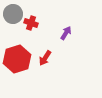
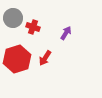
gray circle: moved 4 px down
red cross: moved 2 px right, 4 px down
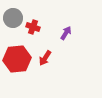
red hexagon: rotated 12 degrees clockwise
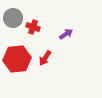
purple arrow: moved 1 px down; rotated 24 degrees clockwise
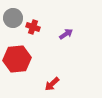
red arrow: moved 7 px right, 26 px down; rotated 14 degrees clockwise
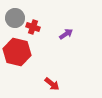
gray circle: moved 2 px right
red hexagon: moved 7 px up; rotated 20 degrees clockwise
red arrow: rotated 98 degrees counterclockwise
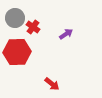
red cross: rotated 16 degrees clockwise
red hexagon: rotated 16 degrees counterclockwise
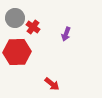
purple arrow: rotated 144 degrees clockwise
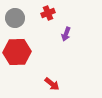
red cross: moved 15 px right, 14 px up; rotated 32 degrees clockwise
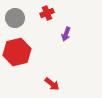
red cross: moved 1 px left
red hexagon: rotated 12 degrees counterclockwise
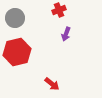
red cross: moved 12 px right, 3 px up
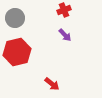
red cross: moved 5 px right
purple arrow: moved 1 px left, 1 px down; rotated 64 degrees counterclockwise
